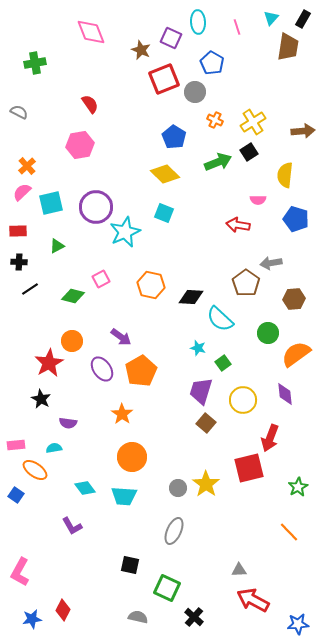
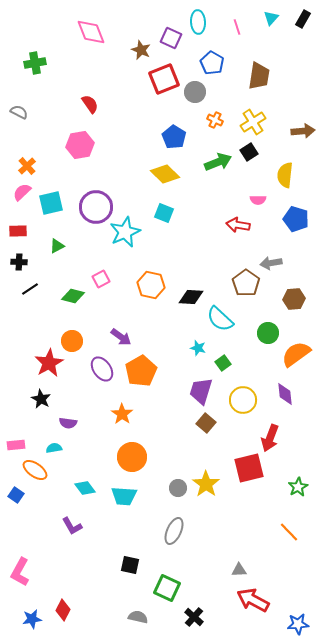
brown trapezoid at (288, 47): moved 29 px left, 29 px down
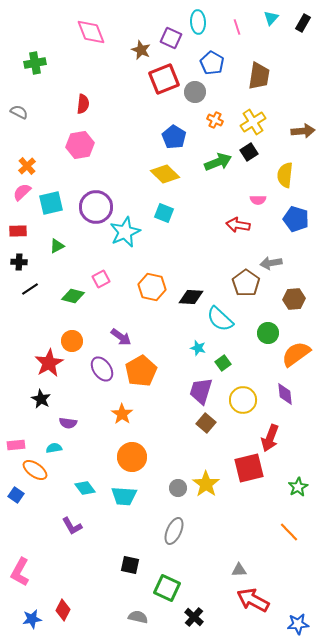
black rectangle at (303, 19): moved 4 px down
red semicircle at (90, 104): moved 7 px left; rotated 42 degrees clockwise
orange hexagon at (151, 285): moved 1 px right, 2 px down
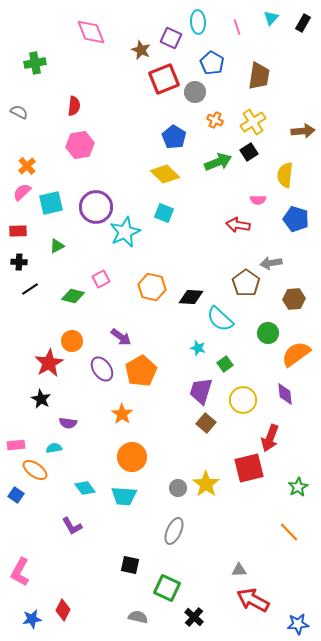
red semicircle at (83, 104): moved 9 px left, 2 px down
green square at (223, 363): moved 2 px right, 1 px down
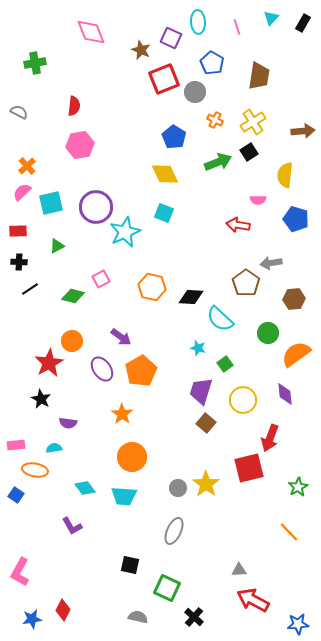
yellow diamond at (165, 174): rotated 20 degrees clockwise
orange ellipse at (35, 470): rotated 25 degrees counterclockwise
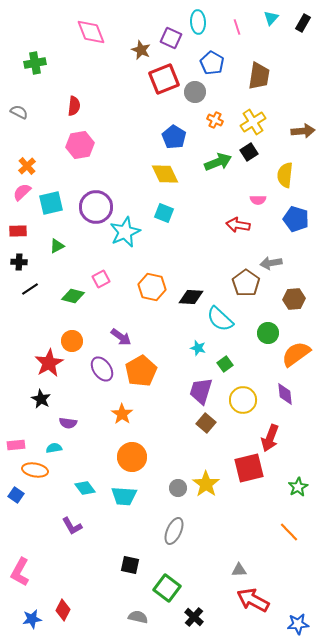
green square at (167, 588): rotated 12 degrees clockwise
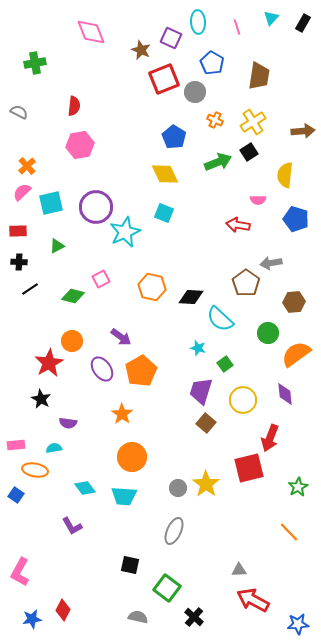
brown hexagon at (294, 299): moved 3 px down
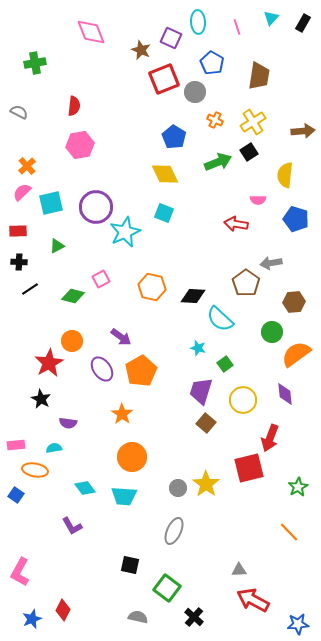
red arrow at (238, 225): moved 2 px left, 1 px up
black diamond at (191, 297): moved 2 px right, 1 px up
green circle at (268, 333): moved 4 px right, 1 px up
blue star at (32, 619): rotated 12 degrees counterclockwise
